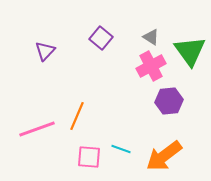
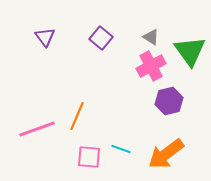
purple triangle: moved 14 px up; rotated 20 degrees counterclockwise
purple hexagon: rotated 8 degrees counterclockwise
orange arrow: moved 2 px right, 2 px up
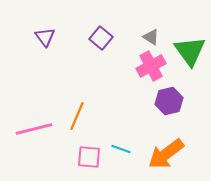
pink line: moved 3 px left; rotated 6 degrees clockwise
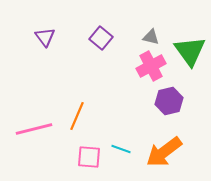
gray triangle: rotated 18 degrees counterclockwise
orange arrow: moved 2 px left, 2 px up
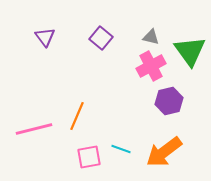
pink square: rotated 15 degrees counterclockwise
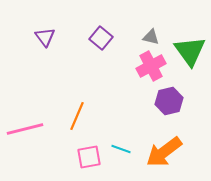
pink line: moved 9 px left
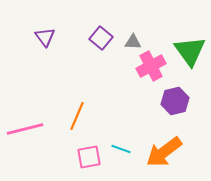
gray triangle: moved 18 px left, 5 px down; rotated 12 degrees counterclockwise
purple hexagon: moved 6 px right
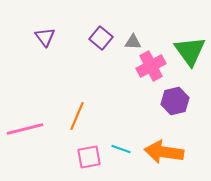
orange arrow: rotated 45 degrees clockwise
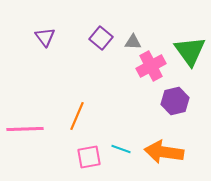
pink line: rotated 12 degrees clockwise
